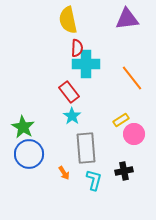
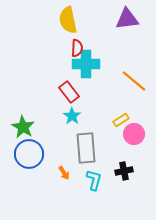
orange line: moved 2 px right, 3 px down; rotated 12 degrees counterclockwise
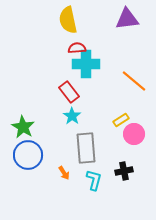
red semicircle: rotated 96 degrees counterclockwise
blue circle: moved 1 px left, 1 px down
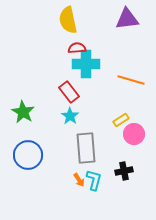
orange line: moved 3 px left, 1 px up; rotated 24 degrees counterclockwise
cyan star: moved 2 px left
green star: moved 15 px up
orange arrow: moved 15 px right, 7 px down
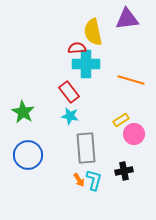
yellow semicircle: moved 25 px right, 12 px down
cyan star: rotated 24 degrees counterclockwise
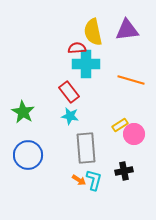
purple triangle: moved 11 px down
yellow rectangle: moved 1 px left, 5 px down
orange arrow: rotated 24 degrees counterclockwise
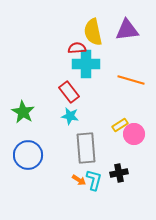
black cross: moved 5 px left, 2 px down
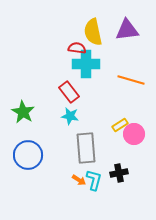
red semicircle: rotated 12 degrees clockwise
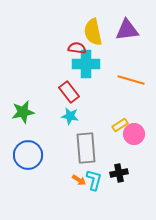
green star: rotated 30 degrees clockwise
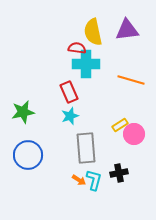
red rectangle: rotated 15 degrees clockwise
cyan star: rotated 30 degrees counterclockwise
